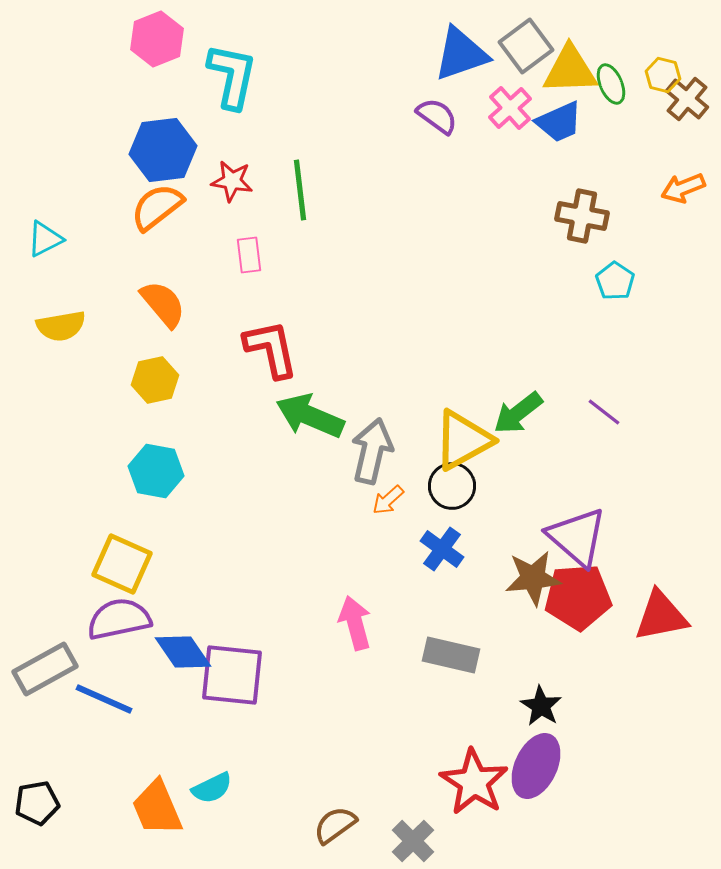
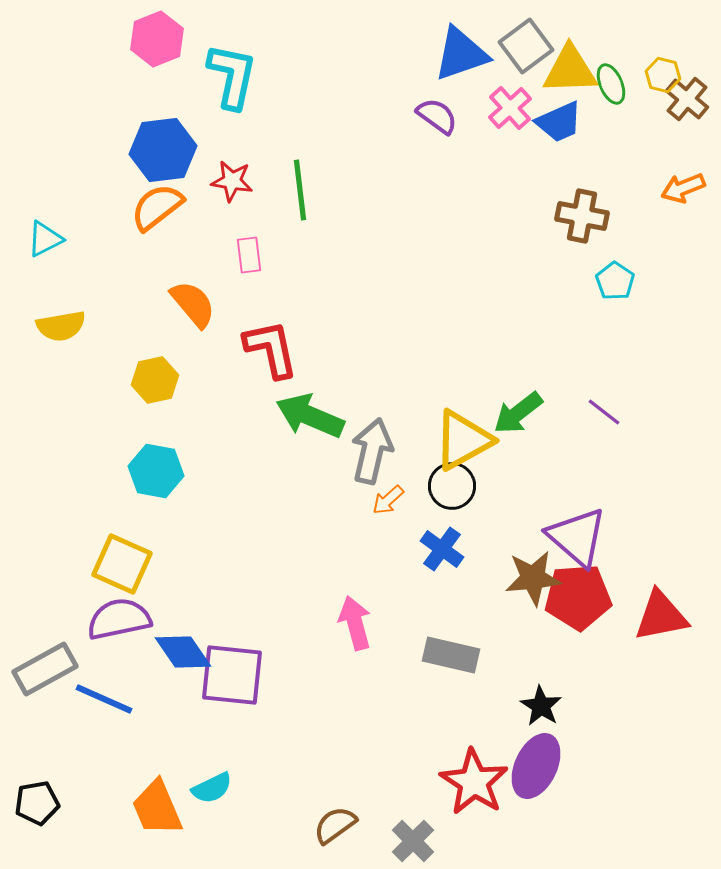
orange semicircle at (163, 304): moved 30 px right
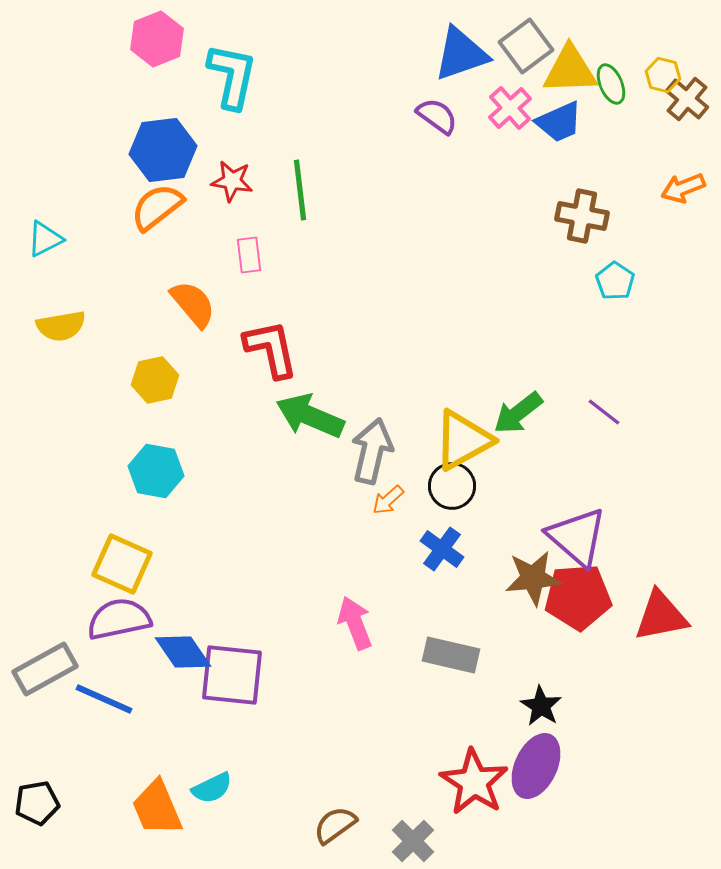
pink arrow at (355, 623): rotated 6 degrees counterclockwise
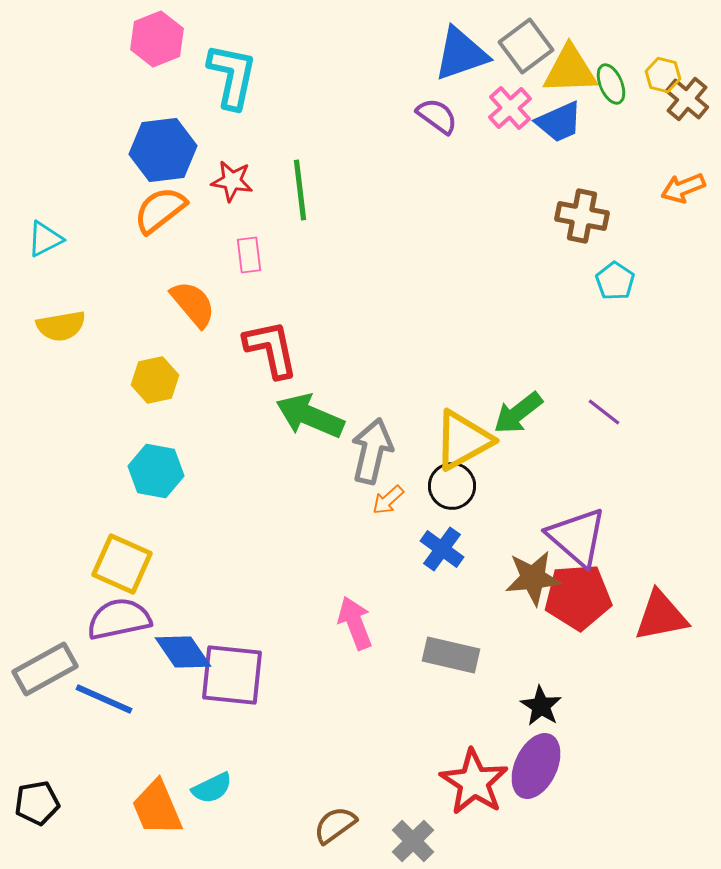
orange semicircle at (157, 207): moved 3 px right, 3 px down
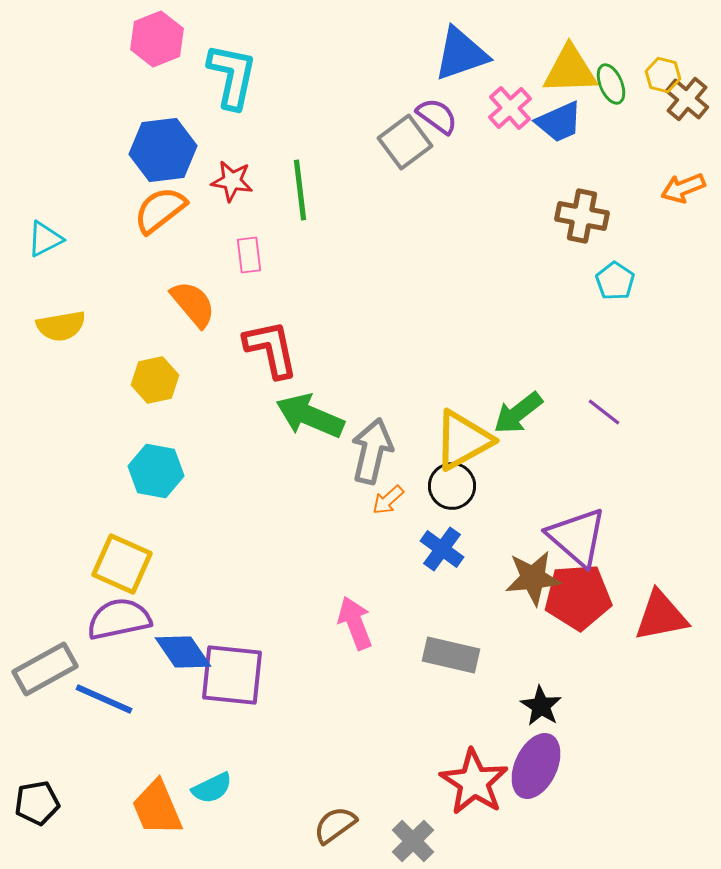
gray square at (526, 46): moved 121 px left, 96 px down
